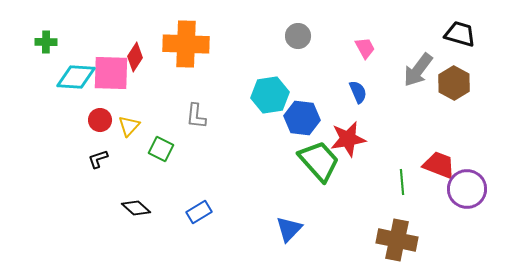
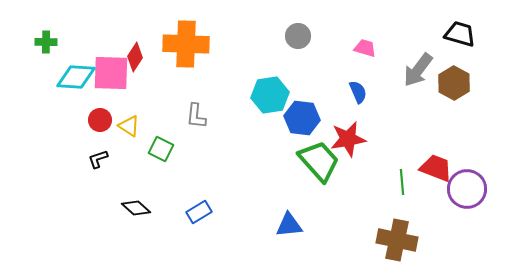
pink trapezoid: rotated 45 degrees counterclockwise
yellow triangle: rotated 40 degrees counterclockwise
red trapezoid: moved 3 px left, 3 px down
blue triangle: moved 4 px up; rotated 40 degrees clockwise
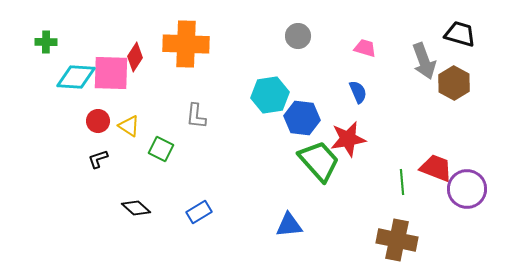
gray arrow: moved 6 px right, 9 px up; rotated 57 degrees counterclockwise
red circle: moved 2 px left, 1 px down
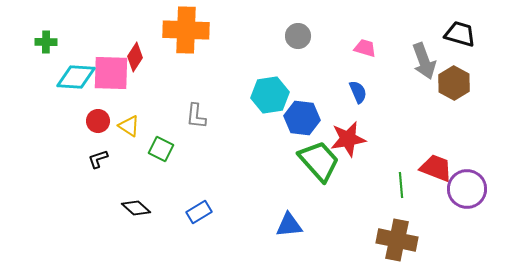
orange cross: moved 14 px up
green line: moved 1 px left, 3 px down
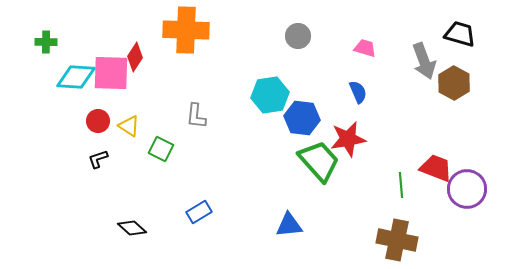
black diamond: moved 4 px left, 20 px down
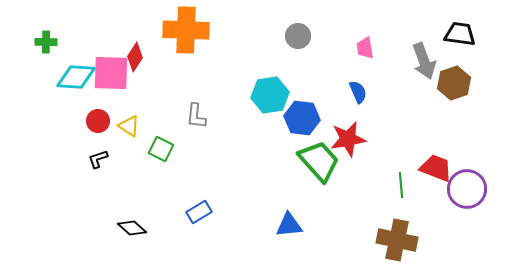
black trapezoid: rotated 8 degrees counterclockwise
pink trapezoid: rotated 115 degrees counterclockwise
brown hexagon: rotated 12 degrees clockwise
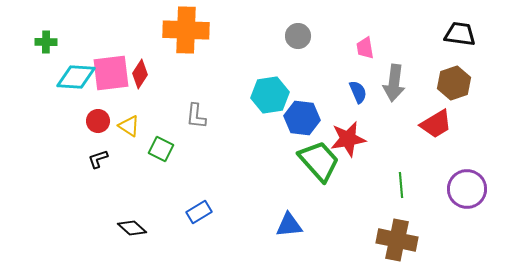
red diamond: moved 5 px right, 17 px down
gray arrow: moved 30 px left, 22 px down; rotated 27 degrees clockwise
pink square: rotated 9 degrees counterclockwise
red trapezoid: moved 44 px up; rotated 128 degrees clockwise
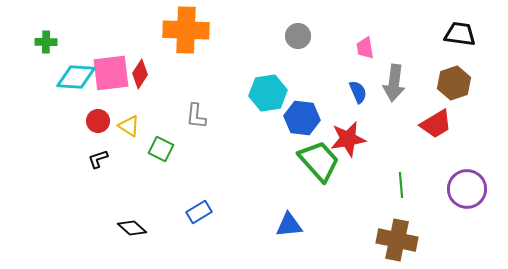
cyan hexagon: moved 2 px left, 2 px up
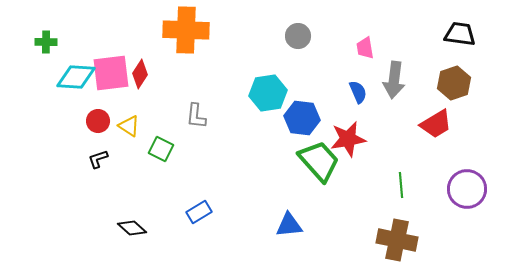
gray arrow: moved 3 px up
